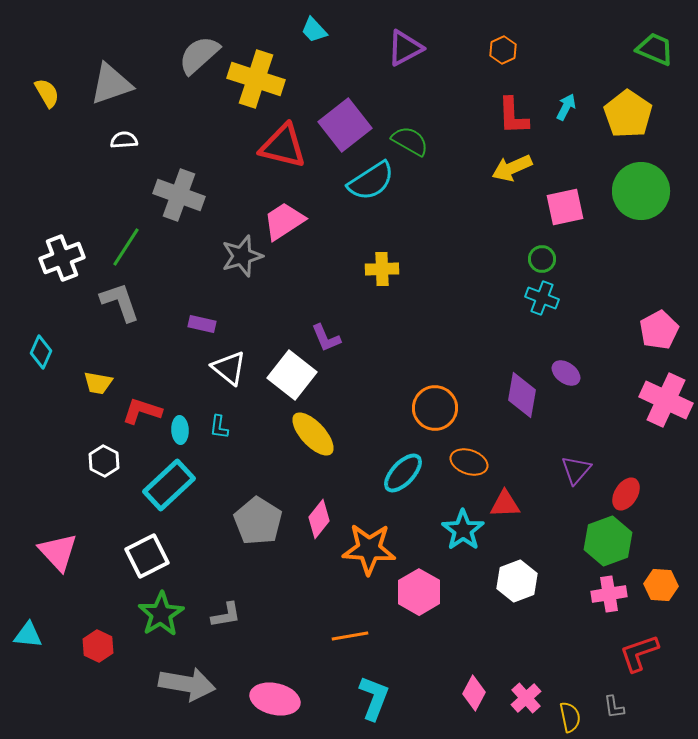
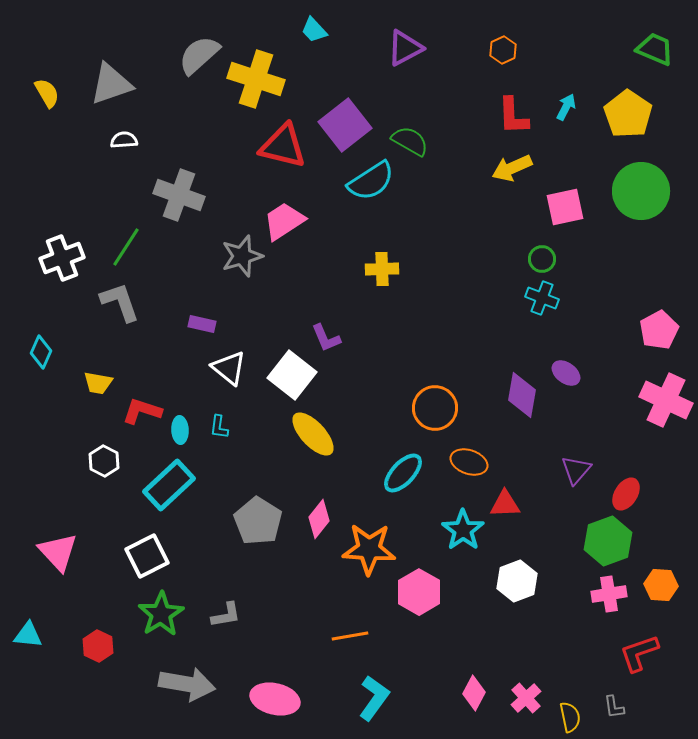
cyan L-shape at (374, 698): rotated 15 degrees clockwise
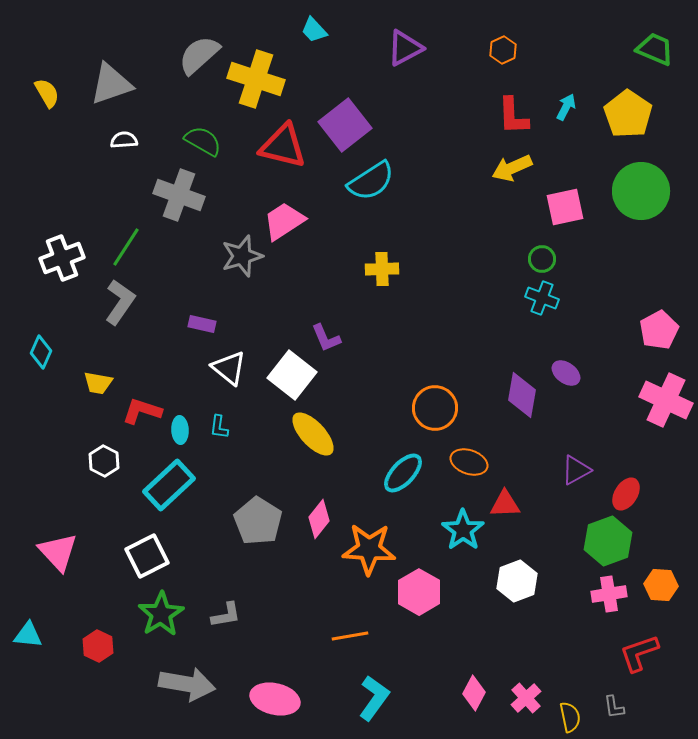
green semicircle at (410, 141): moved 207 px left
gray L-shape at (120, 302): rotated 54 degrees clockwise
purple triangle at (576, 470): rotated 20 degrees clockwise
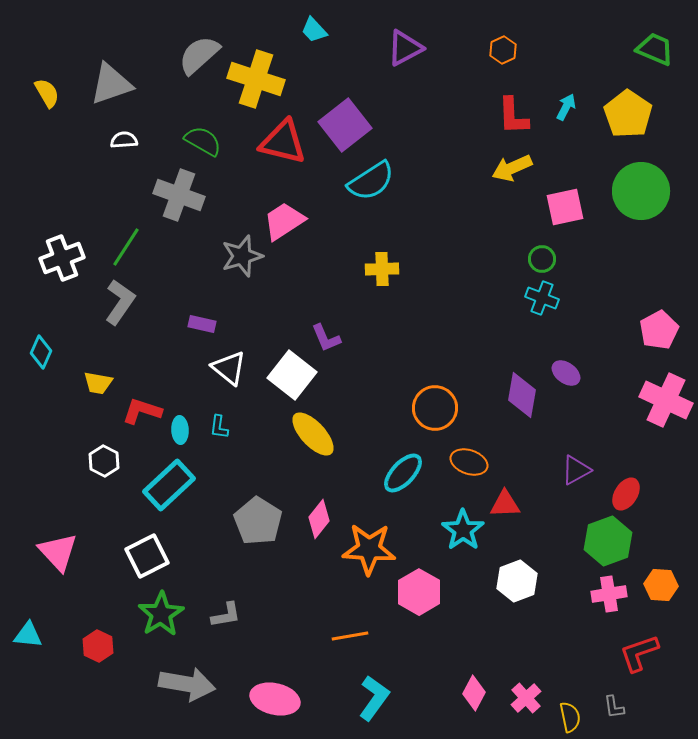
red triangle at (283, 146): moved 4 px up
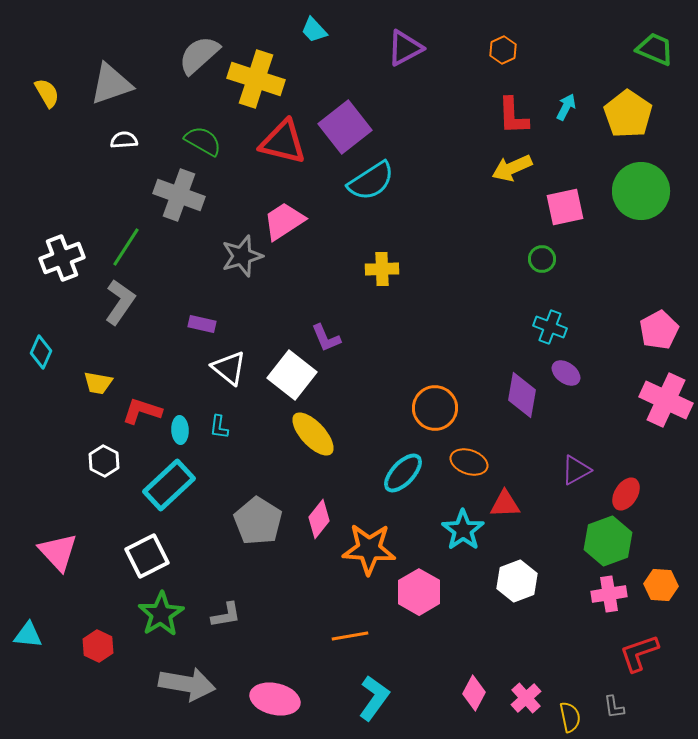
purple square at (345, 125): moved 2 px down
cyan cross at (542, 298): moved 8 px right, 29 px down
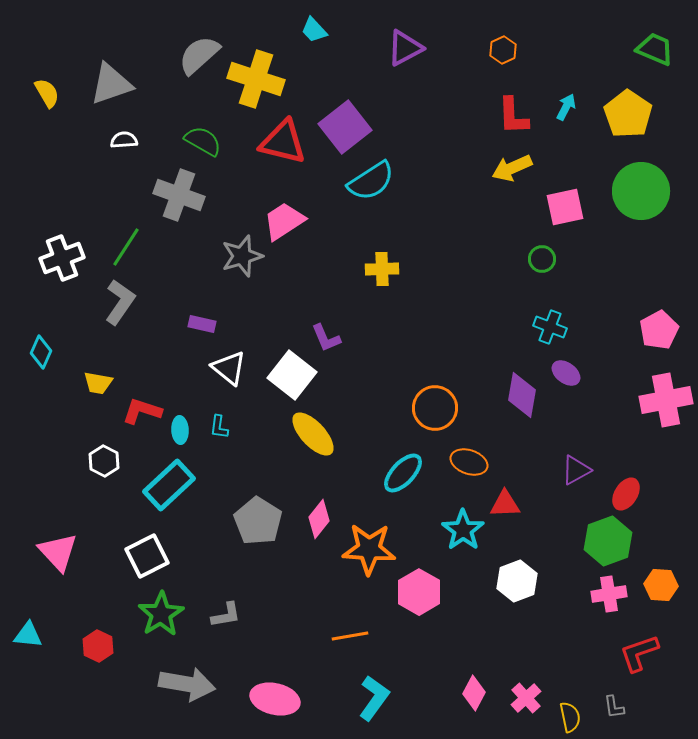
pink cross at (666, 400): rotated 36 degrees counterclockwise
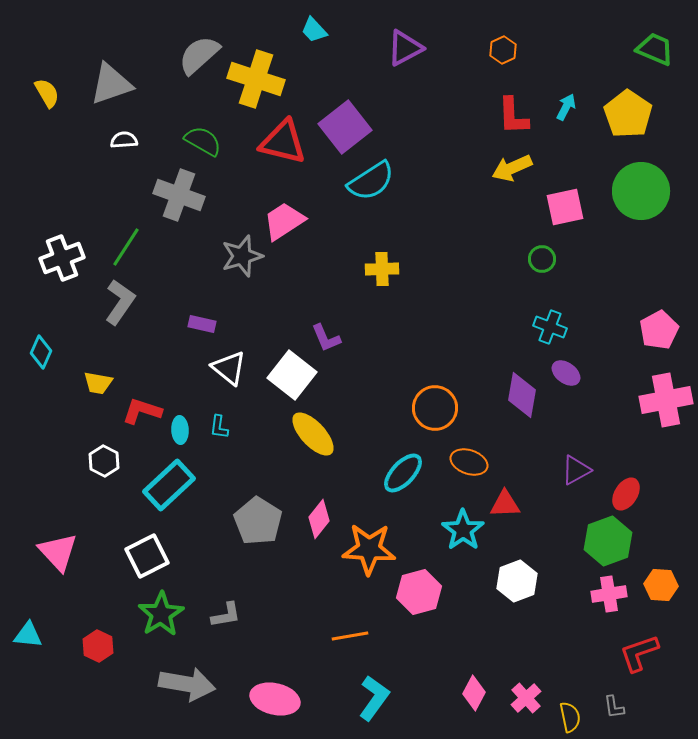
pink hexagon at (419, 592): rotated 15 degrees clockwise
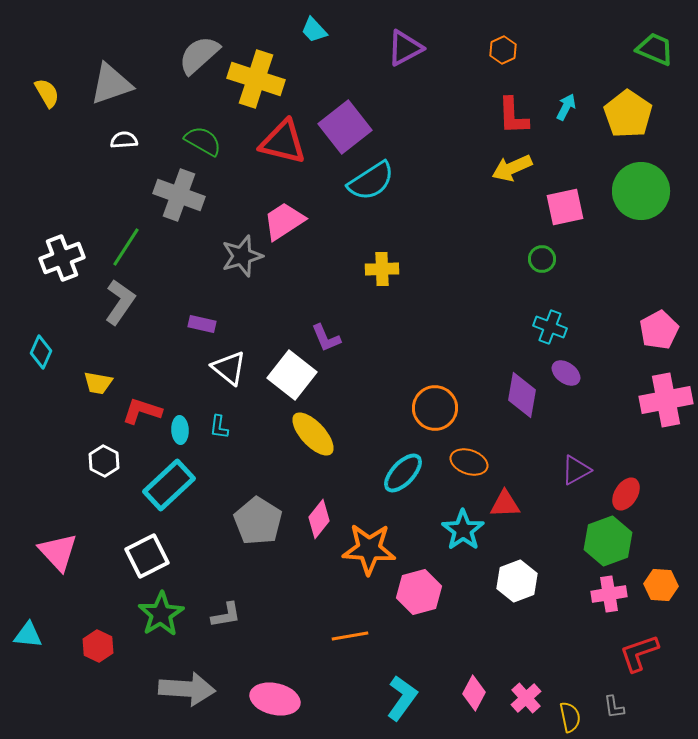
gray arrow at (187, 684): moved 5 px down; rotated 6 degrees counterclockwise
cyan L-shape at (374, 698): moved 28 px right
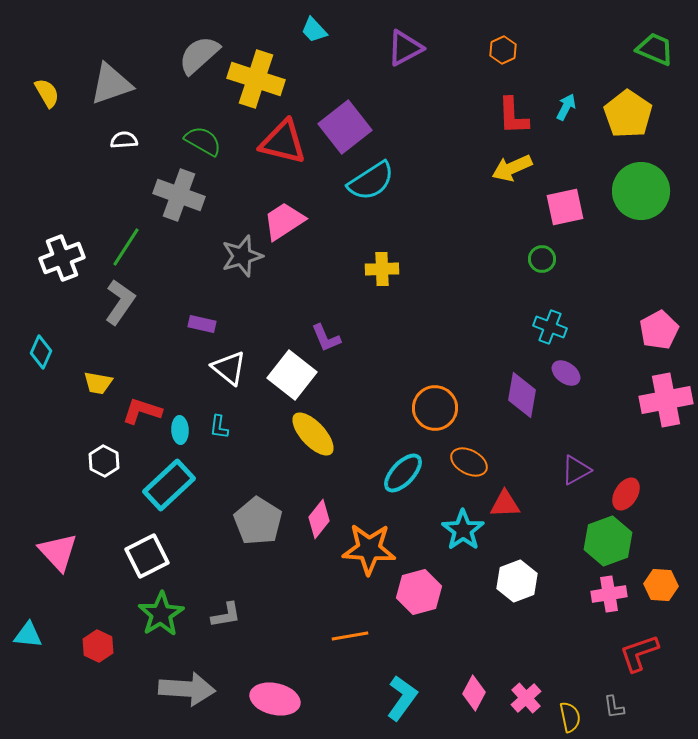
orange ellipse at (469, 462): rotated 9 degrees clockwise
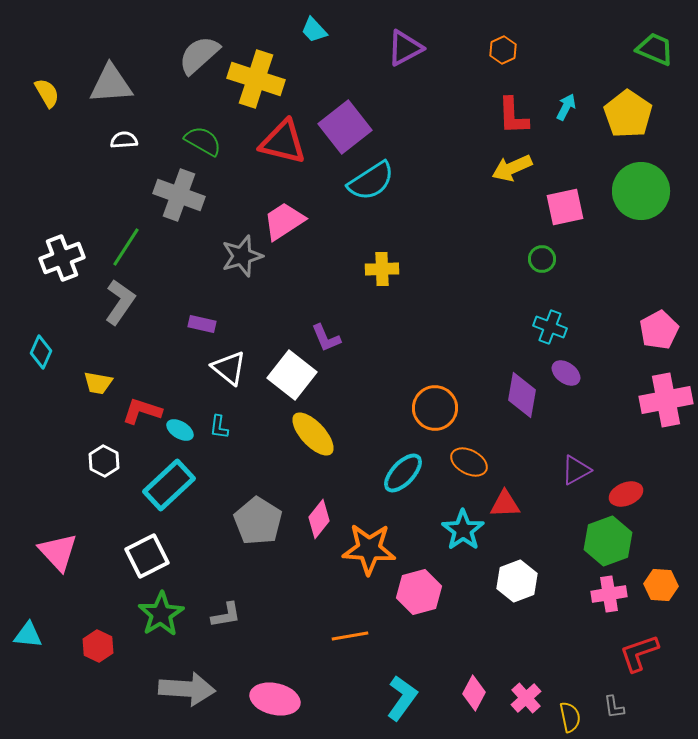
gray triangle at (111, 84): rotated 15 degrees clockwise
cyan ellipse at (180, 430): rotated 56 degrees counterclockwise
red ellipse at (626, 494): rotated 36 degrees clockwise
